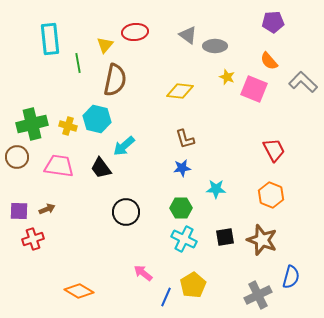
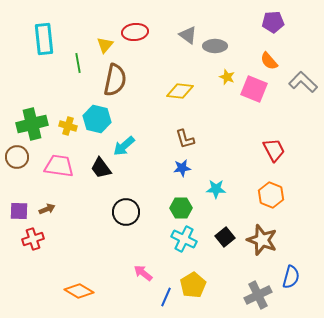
cyan rectangle: moved 6 px left
black square: rotated 30 degrees counterclockwise
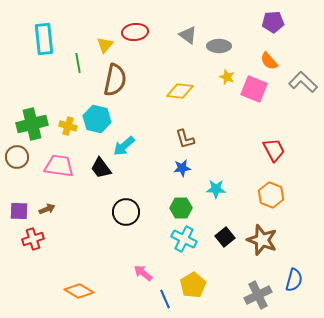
gray ellipse: moved 4 px right
blue semicircle: moved 3 px right, 3 px down
blue line: moved 1 px left, 2 px down; rotated 48 degrees counterclockwise
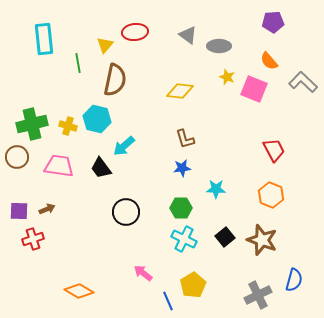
blue line: moved 3 px right, 2 px down
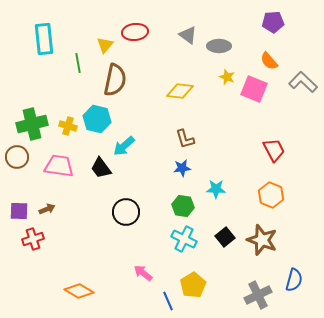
green hexagon: moved 2 px right, 2 px up; rotated 10 degrees clockwise
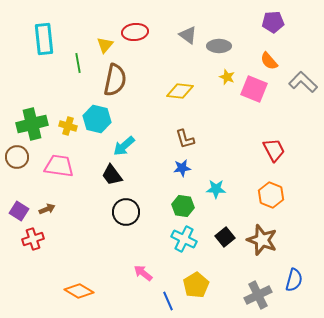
black trapezoid: moved 11 px right, 7 px down
purple square: rotated 30 degrees clockwise
yellow pentagon: moved 3 px right
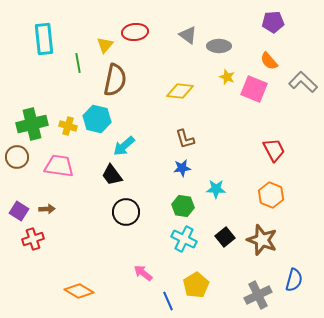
brown arrow: rotated 21 degrees clockwise
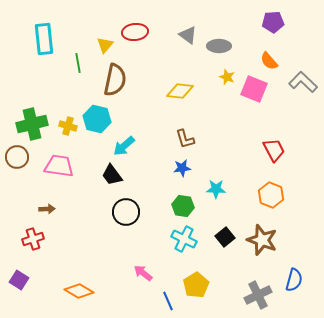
purple square: moved 69 px down
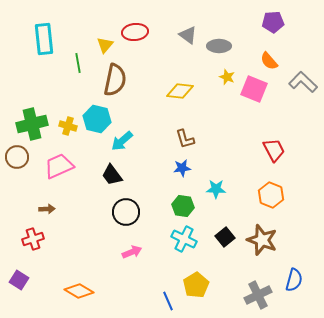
cyan arrow: moved 2 px left, 5 px up
pink trapezoid: rotated 32 degrees counterclockwise
pink arrow: moved 11 px left, 21 px up; rotated 120 degrees clockwise
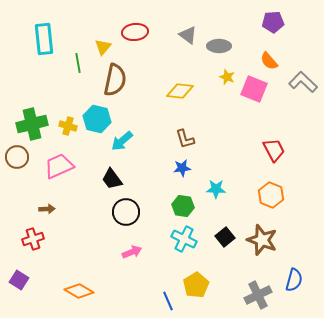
yellow triangle: moved 2 px left, 2 px down
black trapezoid: moved 4 px down
